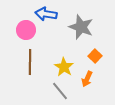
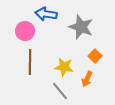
pink circle: moved 1 px left, 1 px down
yellow star: rotated 24 degrees counterclockwise
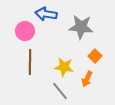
gray star: rotated 15 degrees counterclockwise
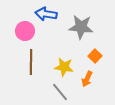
brown line: moved 1 px right
gray line: moved 1 px down
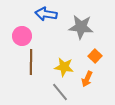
pink circle: moved 3 px left, 5 px down
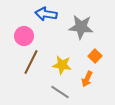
pink circle: moved 2 px right
brown line: rotated 25 degrees clockwise
yellow star: moved 2 px left, 2 px up
gray line: rotated 18 degrees counterclockwise
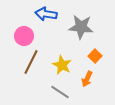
yellow star: rotated 18 degrees clockwise
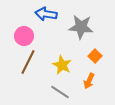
brown line: moved 3 px left
orange arrow: moved 2 px right, 2 px down
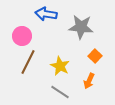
pink circle: moved 2 px left
yellow star: moved 2 px left, 1 px down
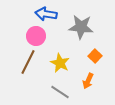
pink circle: moved 14 px right
yellow star: moved 3 px up
orange arrow: moved 1 px left
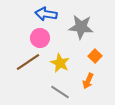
pink circle: moved 4 px right, 2 px down
brown line: rotated 30 degrees clockwise
